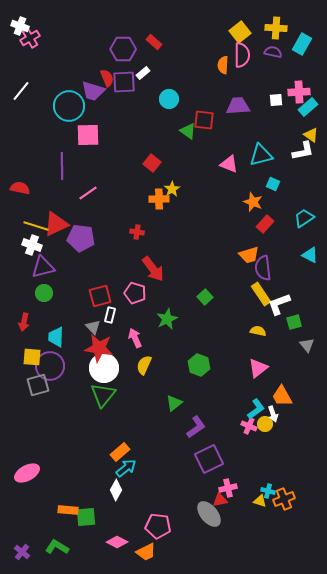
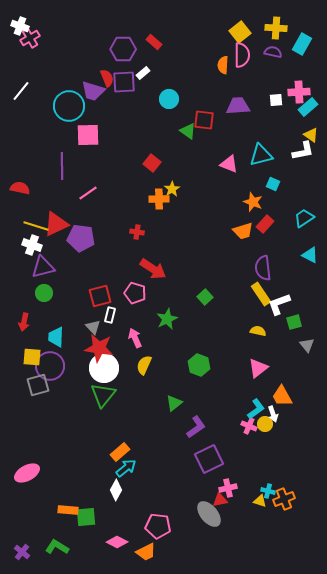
orange trapezoid at (249, 255): moved 6 px left, 24 px up
red arrow at (153, 269): rotated 20 degrees counterclockwise
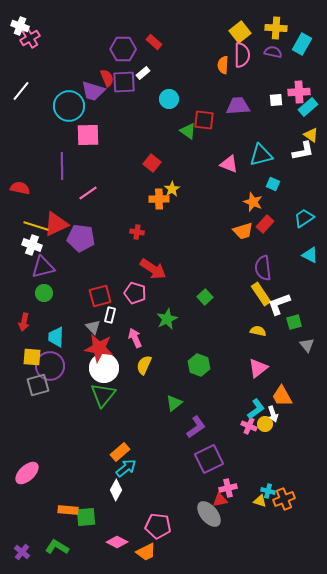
pink ellipse at (27, 473): rotated 15 degrees counterclockwise
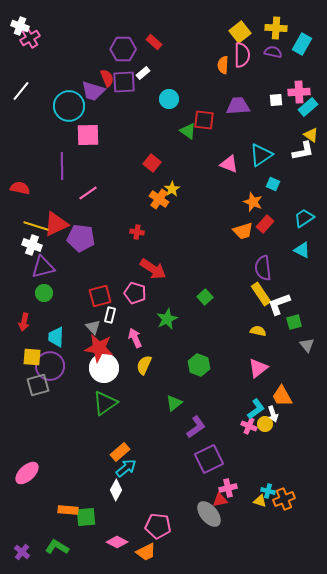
cyan triangle at (261, 155): rotated 20 degrees counterclockwise
orange cross at (159, 199): rotated 36 degrees clockwise
cyan triangle at (310, 255): moved 8 px left, 5 px up
green triangle at (103, 395): moved 2 px right, 8 px down; rotated 16 degrees clockwise
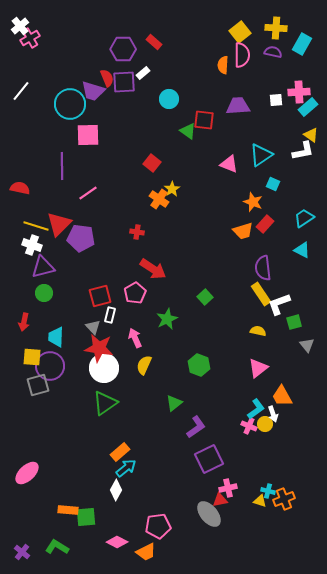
white cross at (20, 26): rotated 30 degrees clockwise
cyan circle at (69, 106): moved 1 px right, 2 px up
red triangle at (56, 224): moved 3 px right; rotated 20 degrees counterclockwise
pink pentagon at (135, 293): rotated 25 degrees clockwise
pink pentagon at (158, 526): rotated 15 degrees counterclockwise
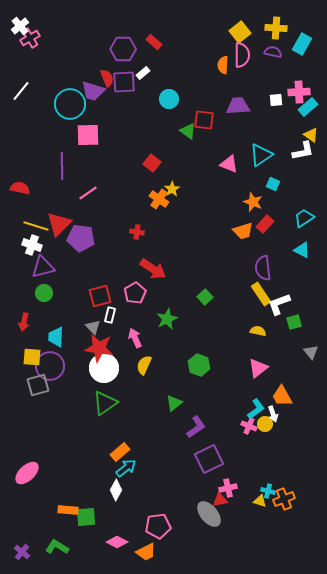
gray triangle at (307, 345): moved 4 px right, 7 px down
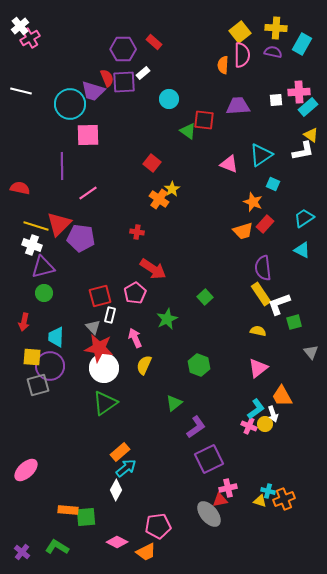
white line at (21, 91): rotated 65 degrees clockwise
pink ellipse at (27, 473): moved 1 px left, 3 px up
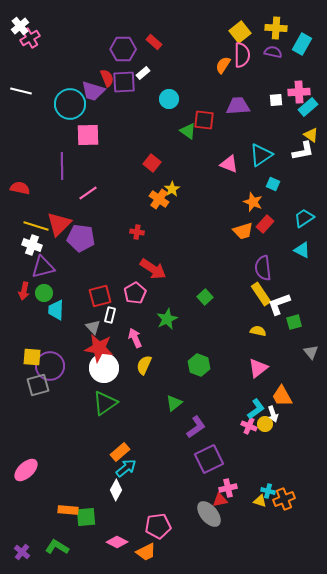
orange semicircle at (223, 65): rotated 30 degrees clockwise
red arrow at (24, 322): moved 31 px up
cyan trapezoid at (56, 337): moved 27 px up
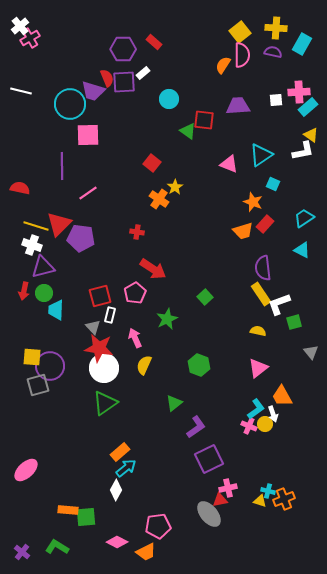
yellow star at (172, 189): moved 3 px right, 2 px up
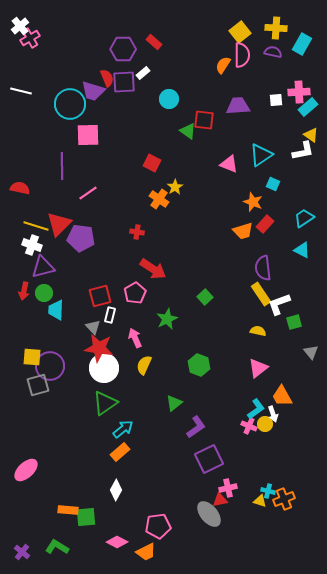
red square at (152, 163): rotated 12 degrees counterclockwise
cyan arrow at (126, 468): moved 3 px left, 39 px up
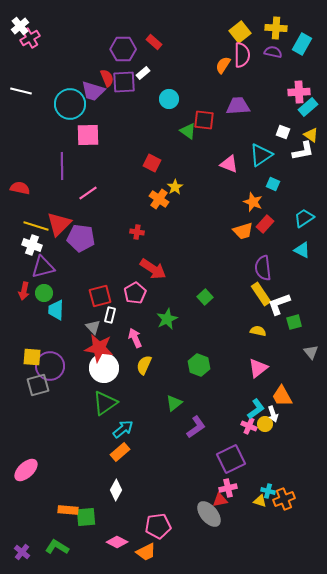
white square at (276, 100): moved 7 px right, 32 px down; rotated 24 degrees clockwise
purple square at (209, 459): moved 22 px right
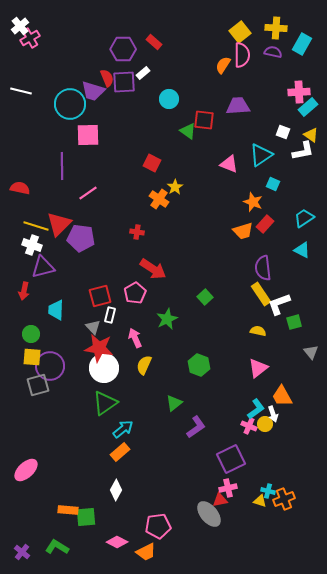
green circle at (44, 293): moved 13 px left, 41 px down
